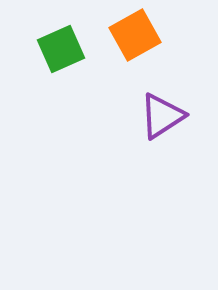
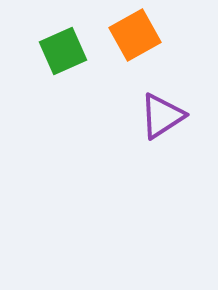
green square: moved 2 px right, 2 px down
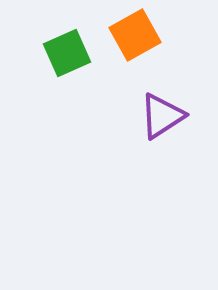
green square: moved 4 px right, 2 px down
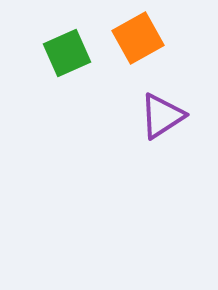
orange square: moved 3 px right, 3 px down
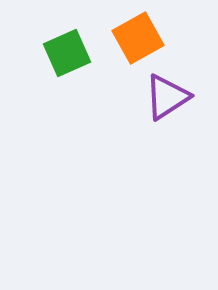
purple triangle: moved 5 px right, 19 px up
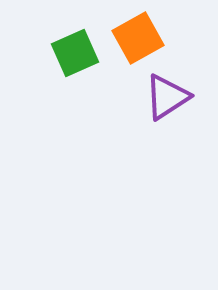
green square: moved 8 px right
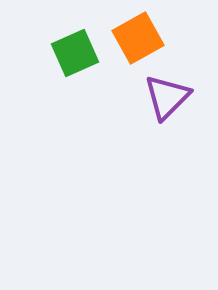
purple triangle: rotated 12 degrees counterclockwise
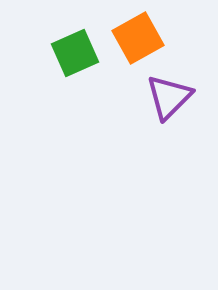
purple triangle: moved 2 px right
